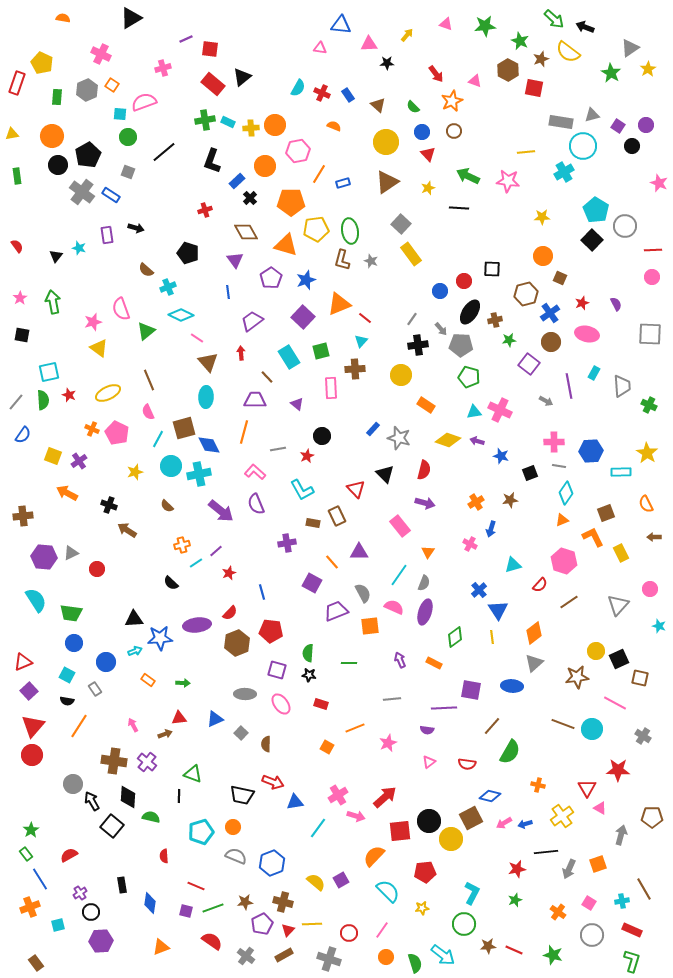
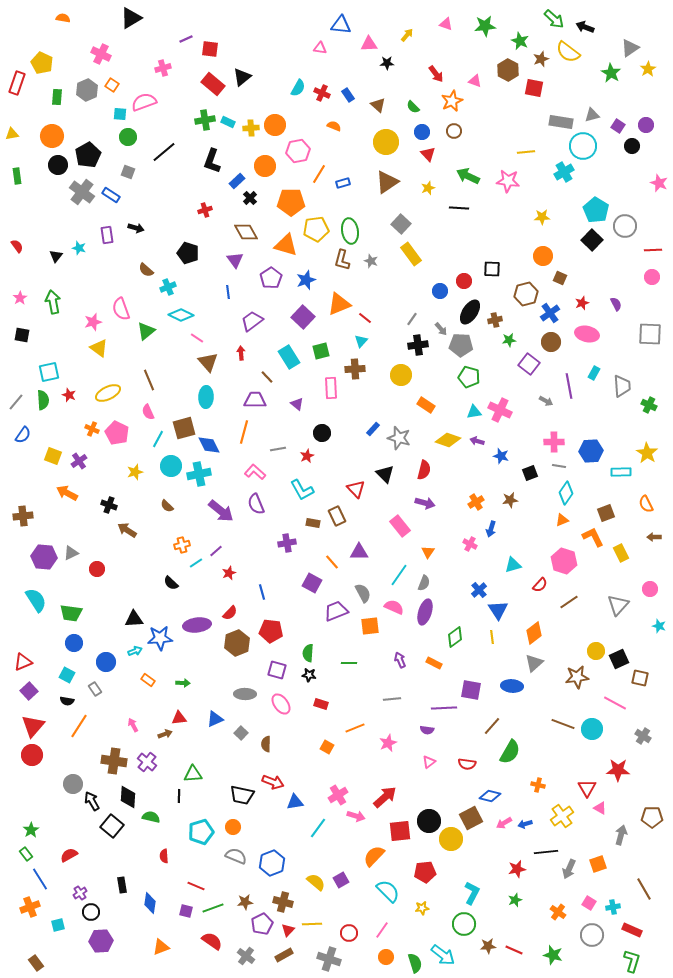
black circle at (322, 436): moved 3 px up
green triangle at (193, 774): rotated 24 degrees counterclockwise
cyan cross at (622, 901): moved 9 px left, 6 px down
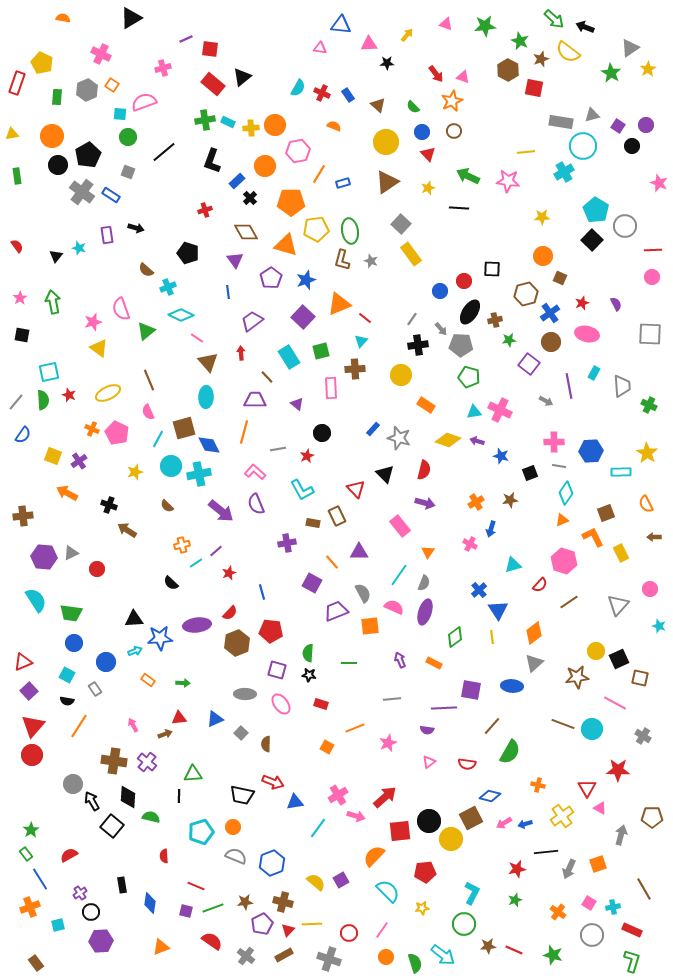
pink triangle at (475, 81): moved 12 px left, 4 px up
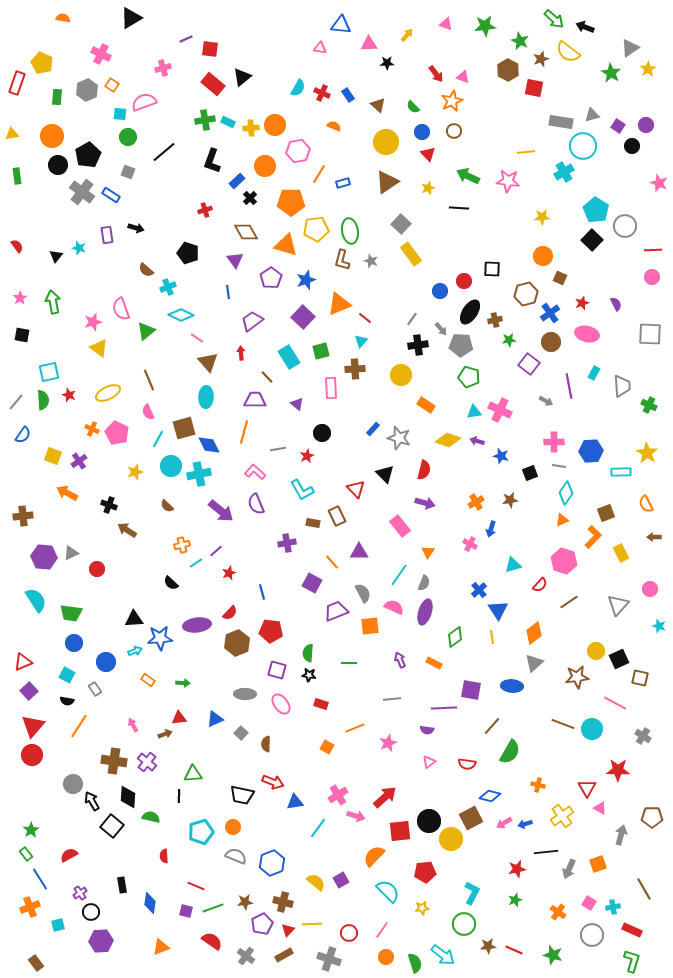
orange L-shape at (593, 537): rotated 70 degrees clockwise
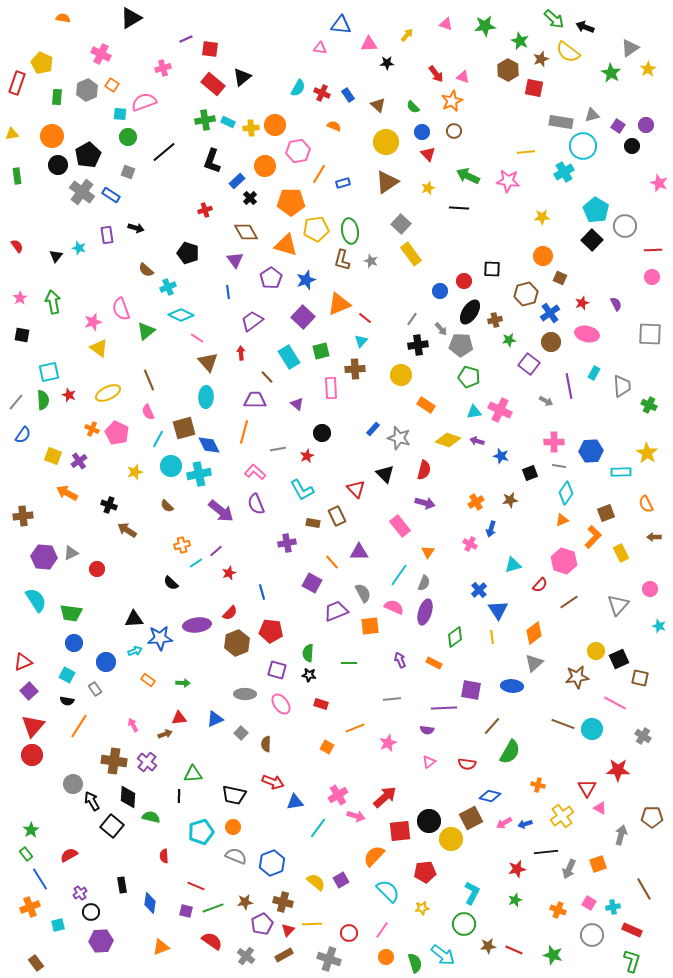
black trapezoid at (242, 795): moved 8 px left
orange cross at (558, 912): moved 2 px up; rotated 14 degrees counterclockwise
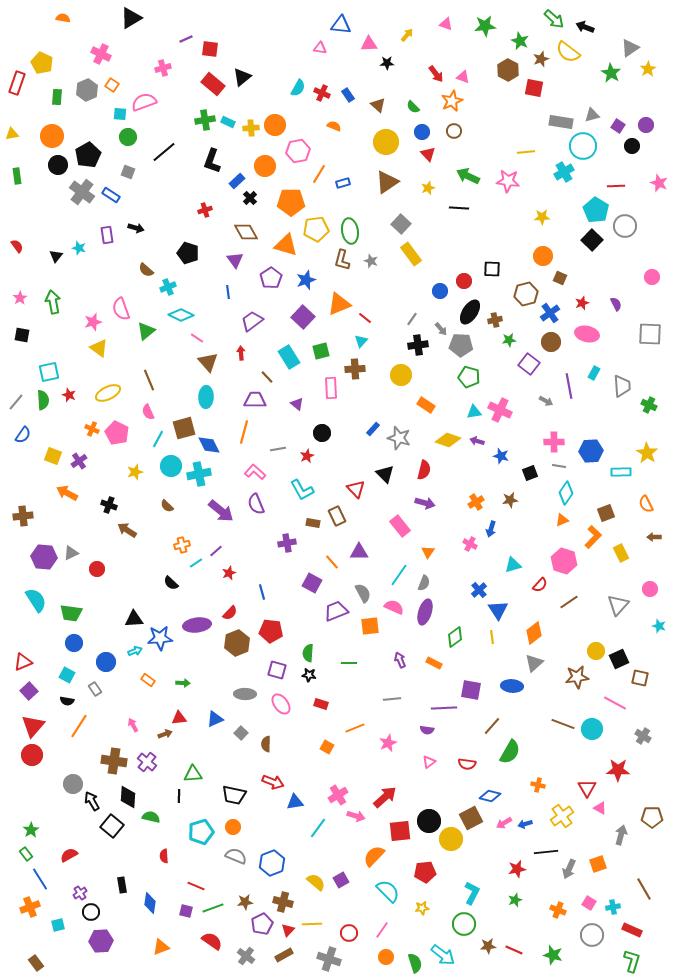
red line at (653, 250): moved 37 px left, 64 px up
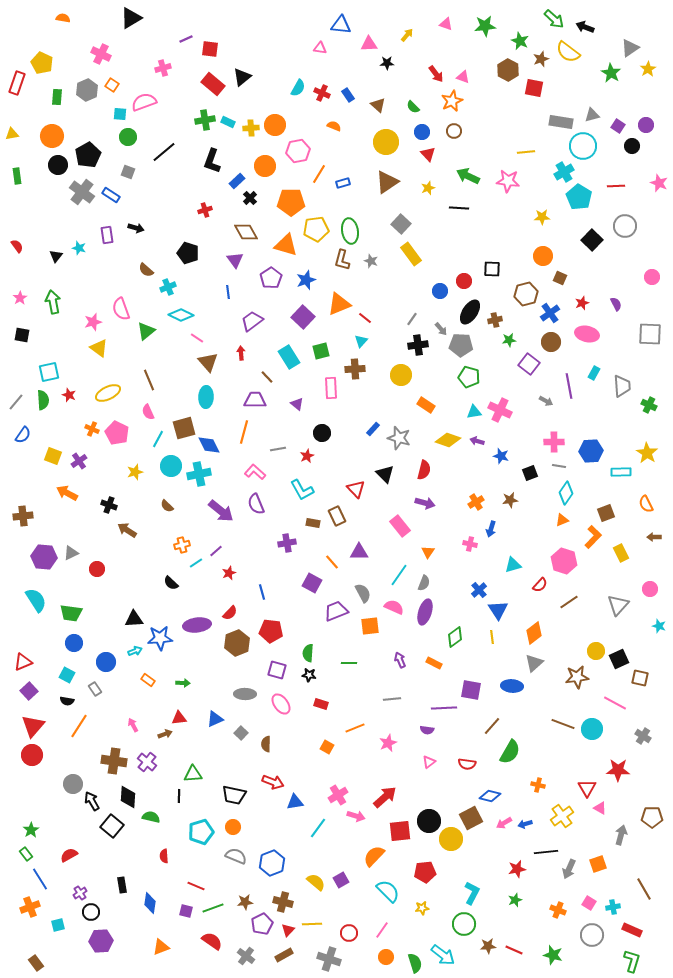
cyan pentagon at (596, 210): moved 17 px left, 13 px up
pink cross at (470, 544): rotated 16 degrees counterclockwise
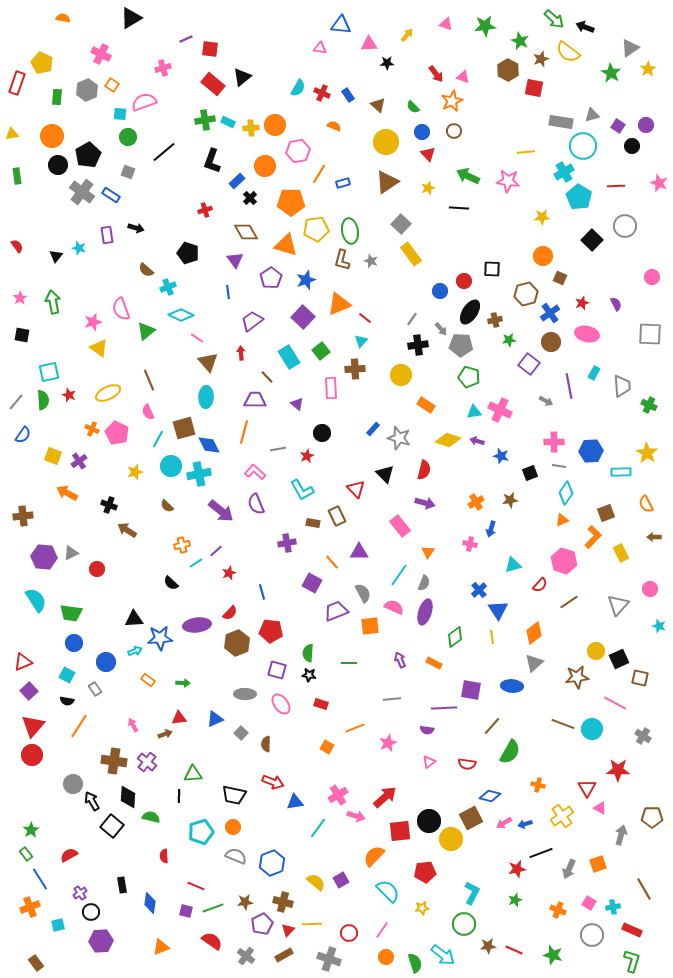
green square at (321, 351): rotated 24 degrees counterclockwise
black line at (546, 852): moved 5 px left, 1 px down; rotated 15 degrees counterclockwise
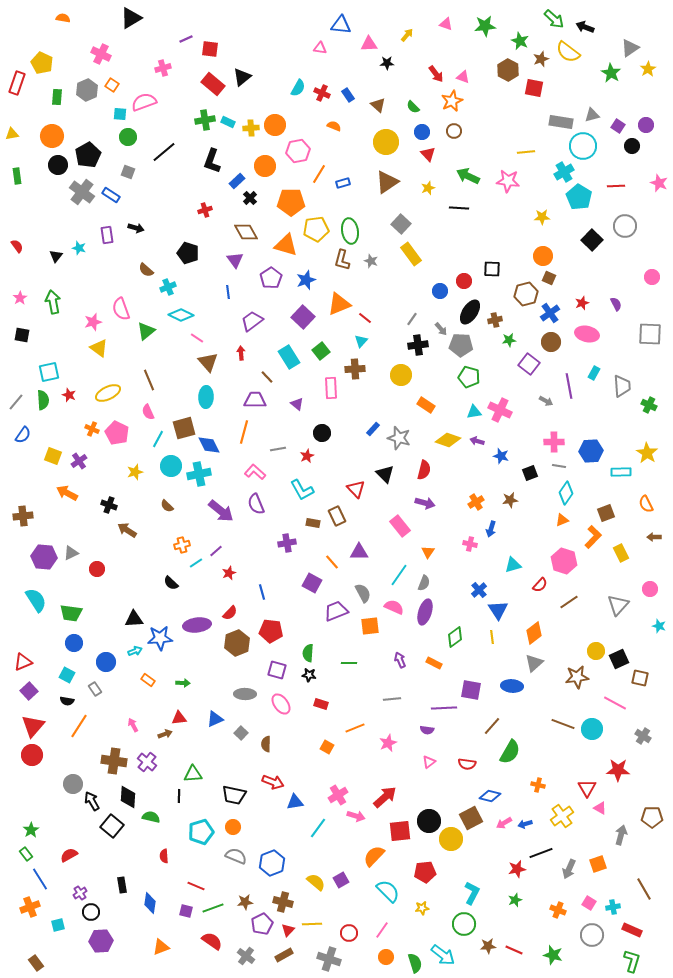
brown square at (560, 278): moved 11 px left
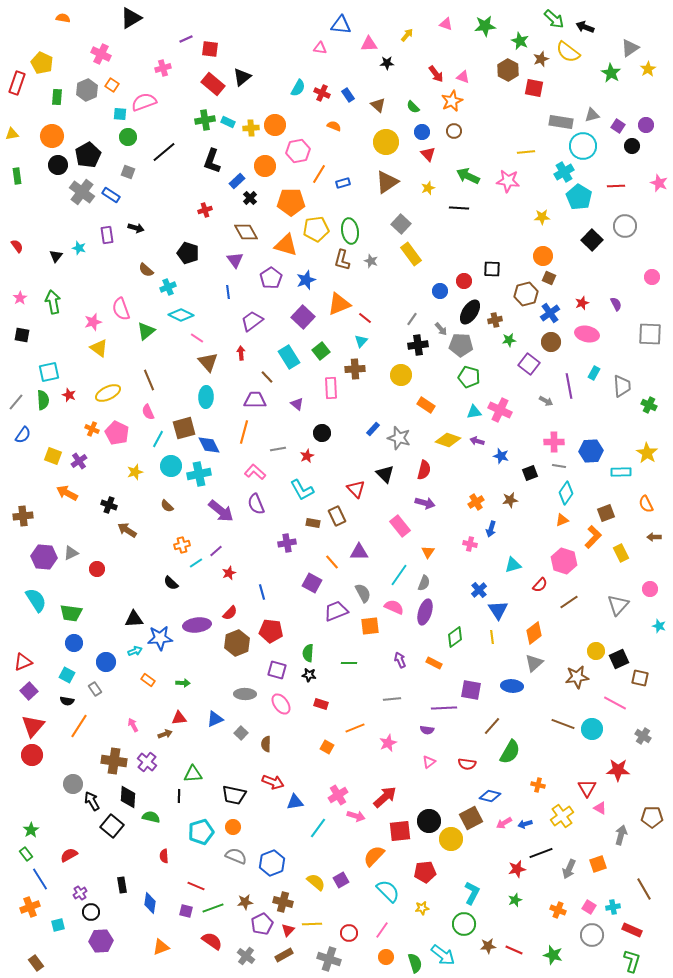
pink square at (589, 903): moved 4 px down
